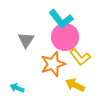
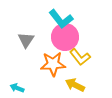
orange star: rotated 15 degrees clockwise
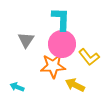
cyan L-shape: rotated 140 degrees counterclockwise
pink circle: moved 3 px left, 7 px down
yellow L-shape: moved 9 px right
orange star: moved 2 px down
cyan arrow: moved 1 px up
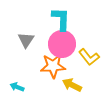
yellow arrow: moved 3 px left
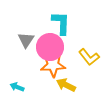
cyan L-shape: moved 4 px down
pink circle: moved 12 px left, 3 px down
orange star: moved 1 px up
yellow arrow: moved 6 px left
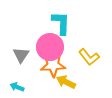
gray triangle: moved 5 px left, 15 px down
yellow arrow: moved 3 px up
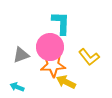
gray triangle: rotated 36 degrees clockwise
